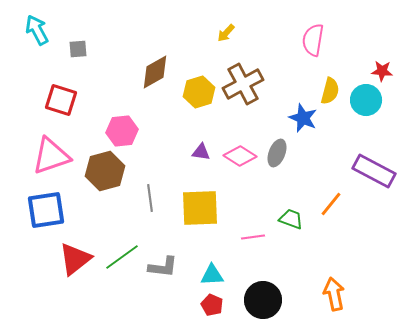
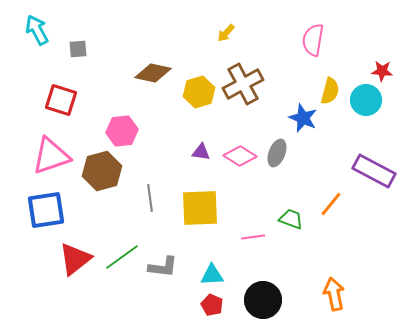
brown diamond: moved 2 px left, 1 px down; rotated 42 degrees clockwise
brown hexagon: moved 3 px left
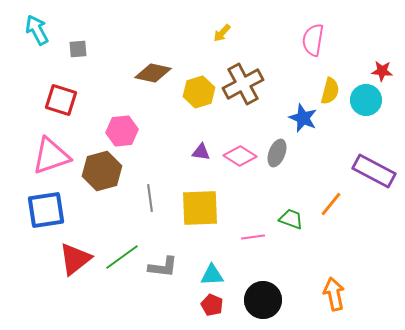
yellow arrow: moved 4 px left
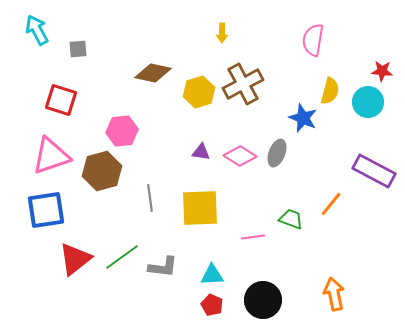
yellow arrow: rotated 42 degrees counterclockwise
cyan circle: moved 2 px right, 2 px down
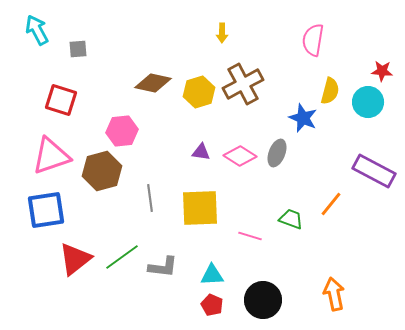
brown diamond: moved 10 px down
pink line: moved 3 px left, 1 px up; rotated 25 degrees clockwise
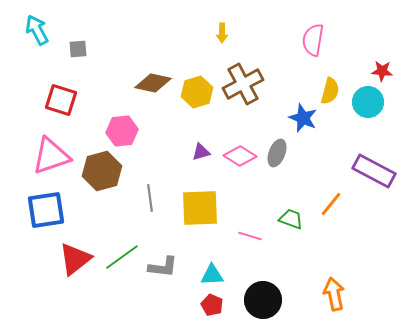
yellow hexagon: moved 2 px left
purple triangle: rotated 24 degrees counterclockwise
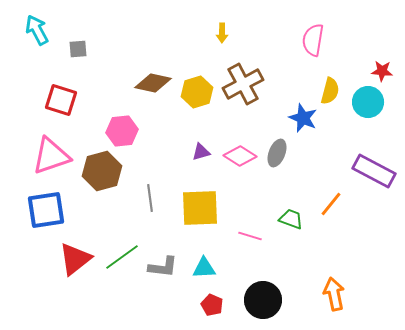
cyan triangle: moved 8 px left, 7 px up
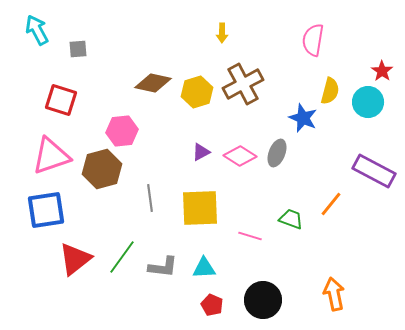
red star: rotated 30 degrees clockwise
purple triangle: rotated 12 degrees counterclockwise
brown hexagon: moved 2 px up
green line: rotated 18 degrees counterclockwise
